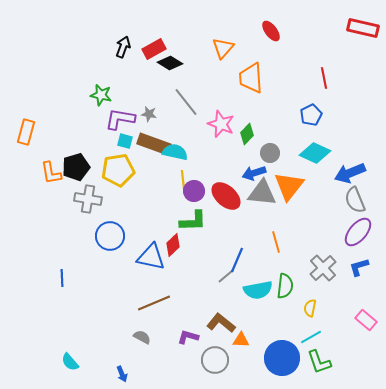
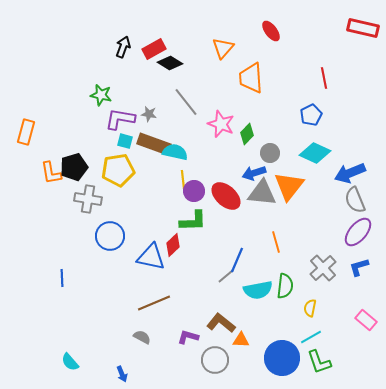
black pentagon at (76, 167): moved 2 px left
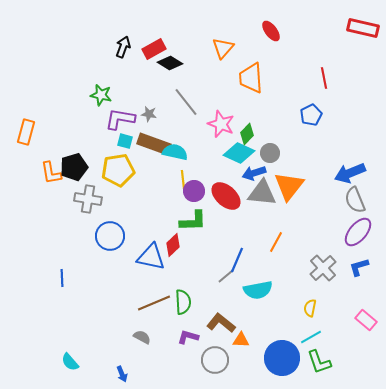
cyan diamond at (315, 153): moved 76 px left
orange line at (276, 242): rotated 45 degrees clockwise
green semicircle at (285, 286): moved 102 px left, 16 px down; rotated 10 degrees counterclockwise
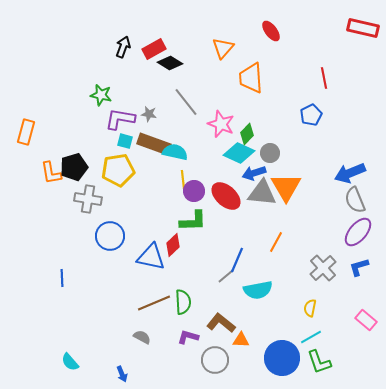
orange triangle at (289, 186): moved 3 px left, 1 px down; rotated 8 degrees counterclockwise
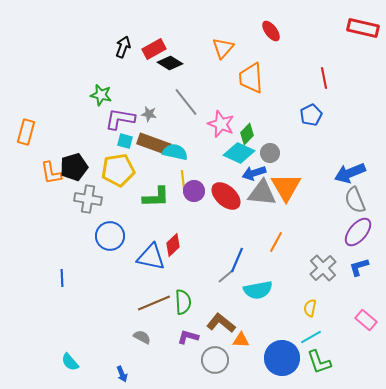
green L-shape at (193, 221): moved 37 px left, 24 px up
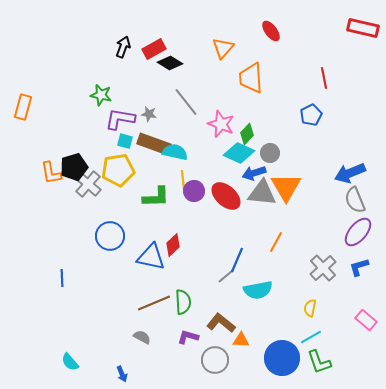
orange rectangle at (26, 132): moved 3 px left, 25 px up
gray cross at (88, 199): moved 15 px up; rotated 32 degrees clockwise
